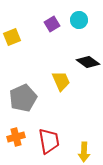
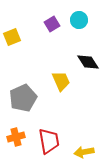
black diamond: rotated 20 degrees clockwise
yellow arrow: rotated 78 degrees clockwise
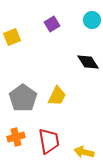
cyan circle: moved 13 px right
yellow trapezoid: moved 4 px left, 15 px down; rotated 50 degrees clockwise
gray pentagon: rotated 12 degrees counterclockwise
yellow arrow: rotated 24 degrees clockwise
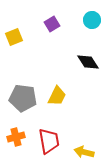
yellow square: moved 2 px right
gray pentagon: rotated 28 degrees counterclockwise
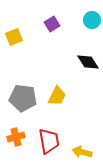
yellow arrow: moved 2 px left
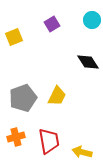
gray pentagon: rotated 28 degrees counterclockwise
